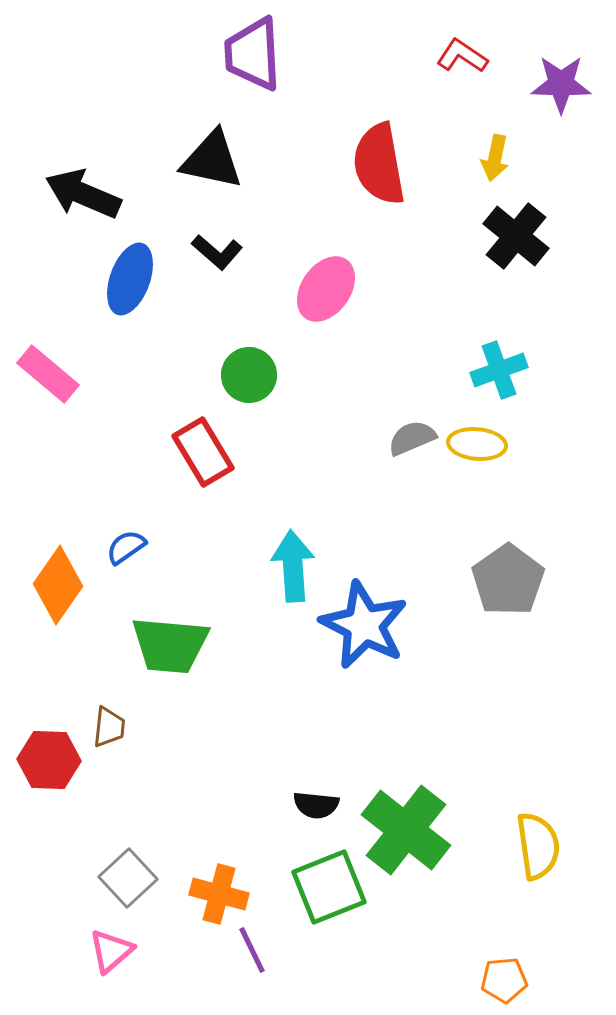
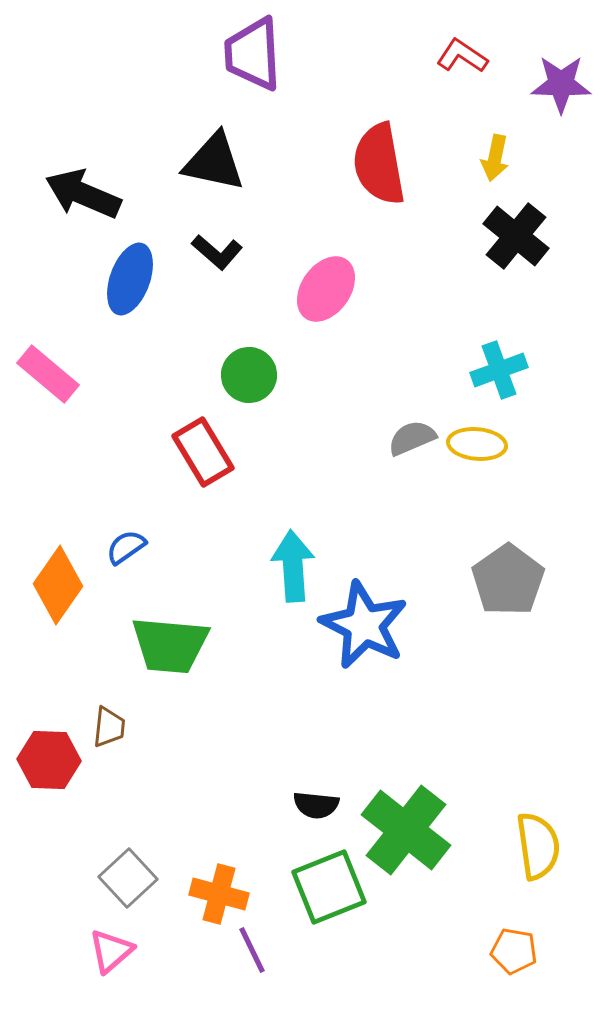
black triangle: moved 2 px right, 2 px down
orange pentagon: moved 10 px right, 29 px up; rotated 15 degrees clockwise
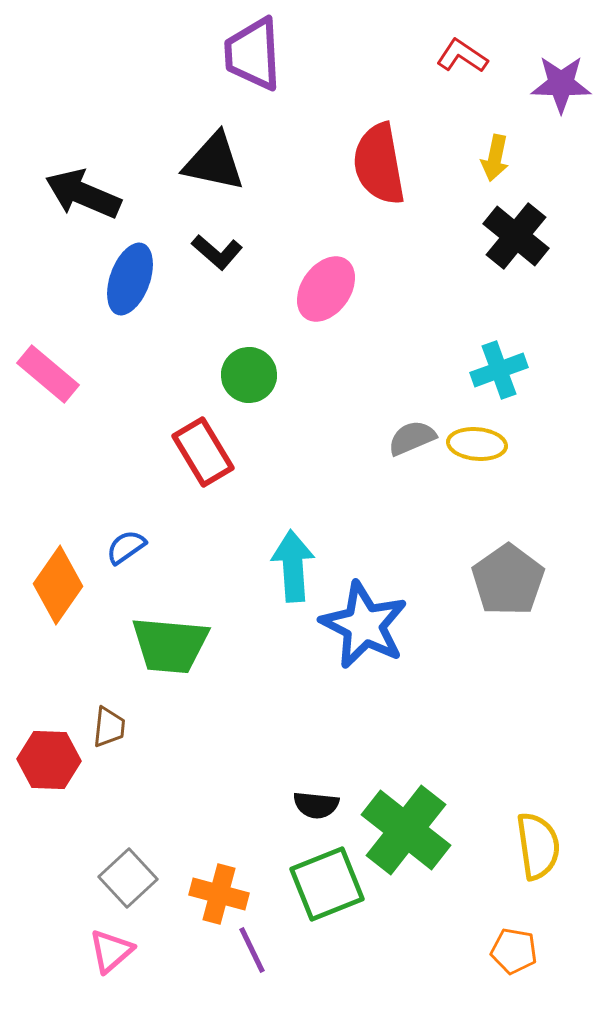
green square: moved 2 px left, 3 px up
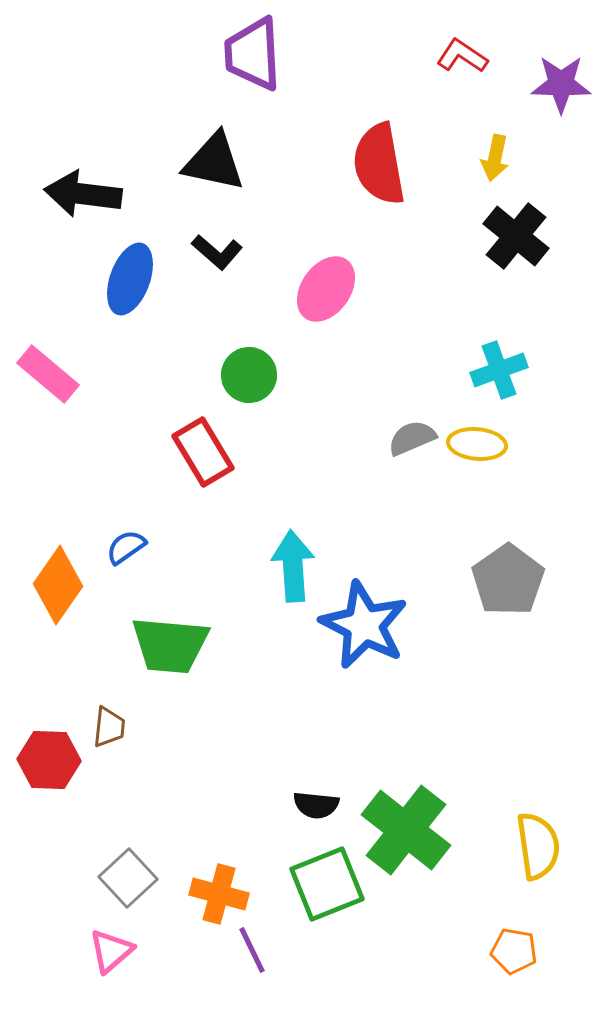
black arrow: rotated 16 degrees counterclockwise
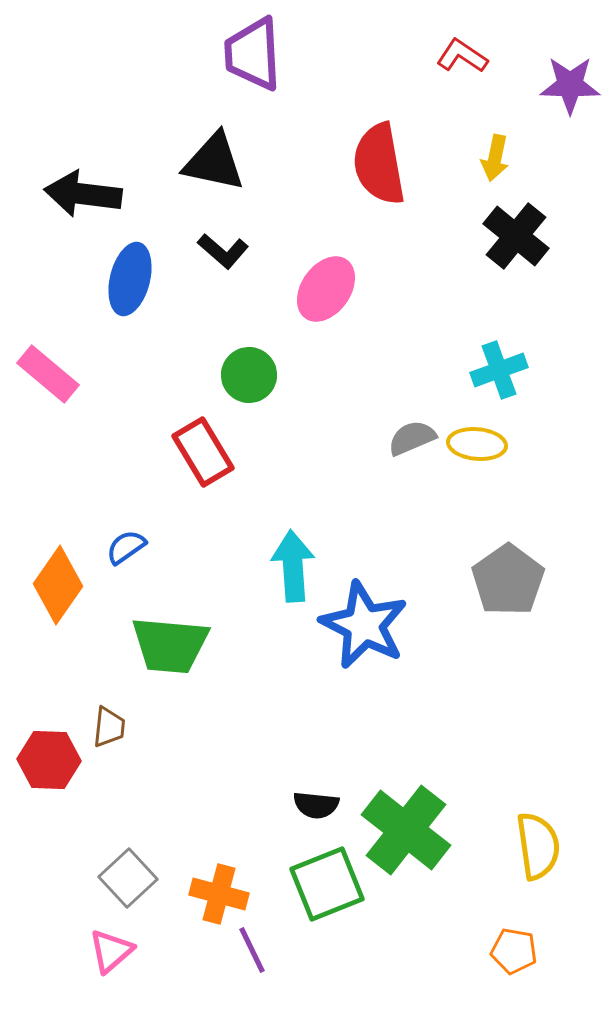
purple star: moved 9 px right, 1 px down
black L-shape: moved 6 px right, 1 px up
blue ellipse: rotated 6 degrees counterclockwise
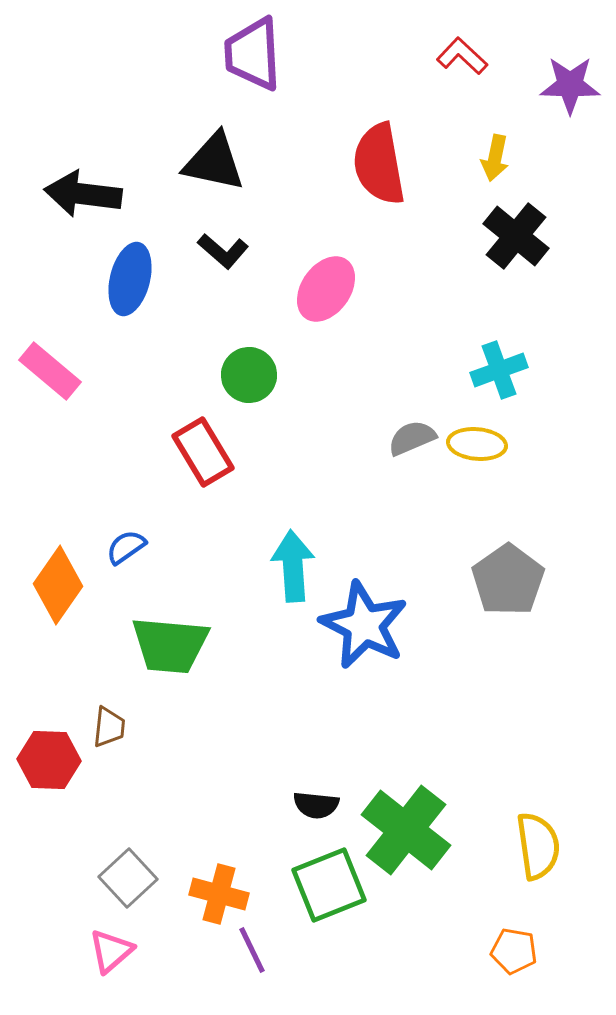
red L-shape: rotated 9 degrees clockwise
pink rectangle: moved 2 px right, 3 px up
green square: moved 2 px right, 1 px down
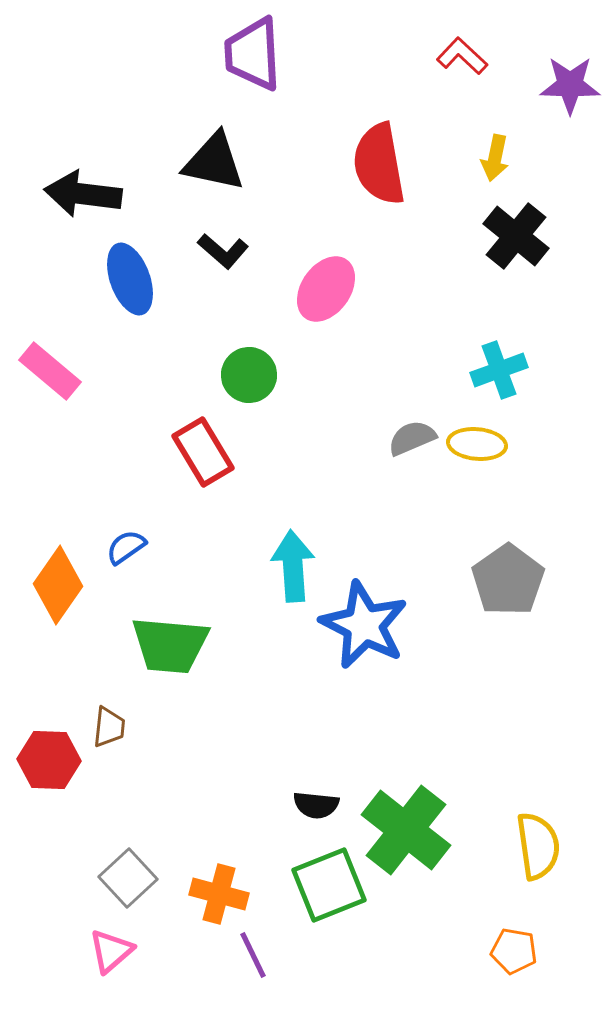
blue ellipse: rotated 34 degrees counterclockwise
purple line: moved 1 px right, 5 px down
